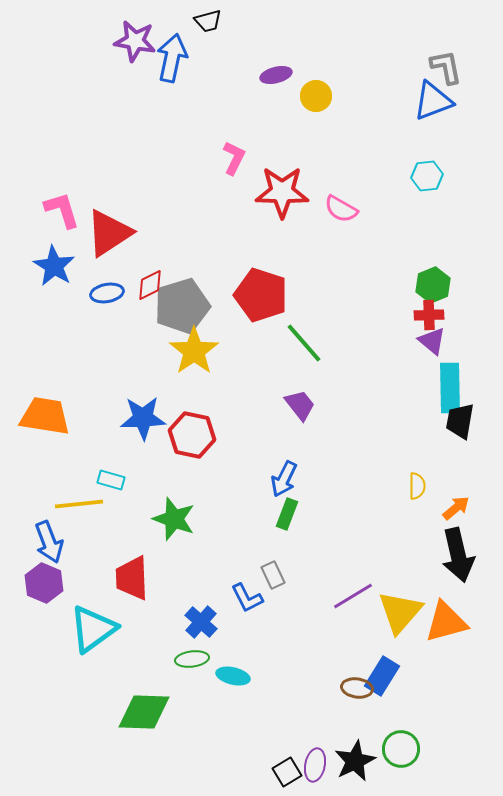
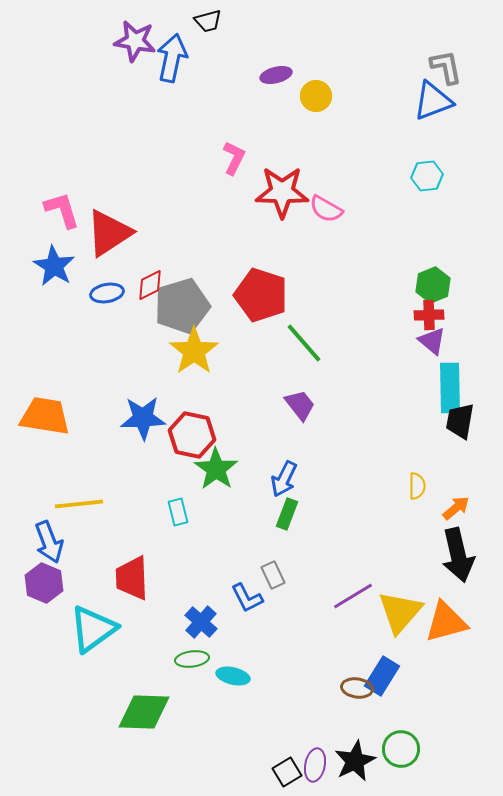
pink semicircle at (341, 209): moved 15 px left
cyan rectangle at (111, 480): moved 67 px right, 32 px down; rotated 60 degrees clockwise
green star at (174, 519): moved 42 px right, 50 px up; rotated 15 degrees clockwise
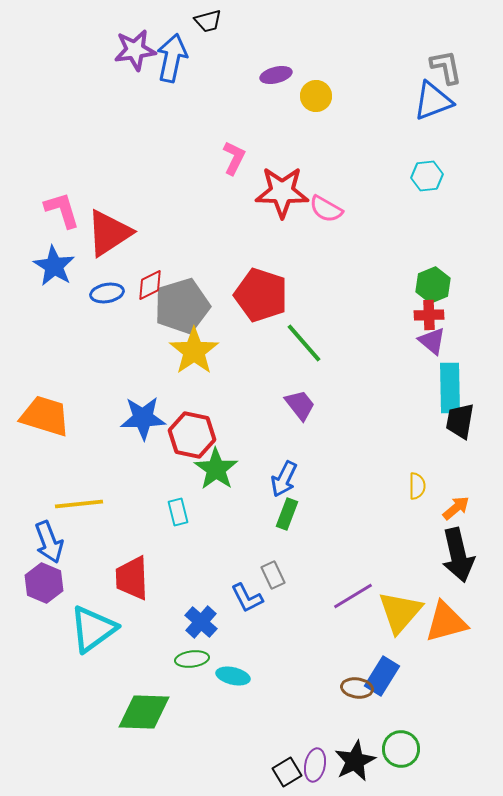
purple star at (135, 41): moved 9 px down; rotated 18 degrees counterclockwise
orange trapezoid at (45, 416): rotated 8 degrees clockwise
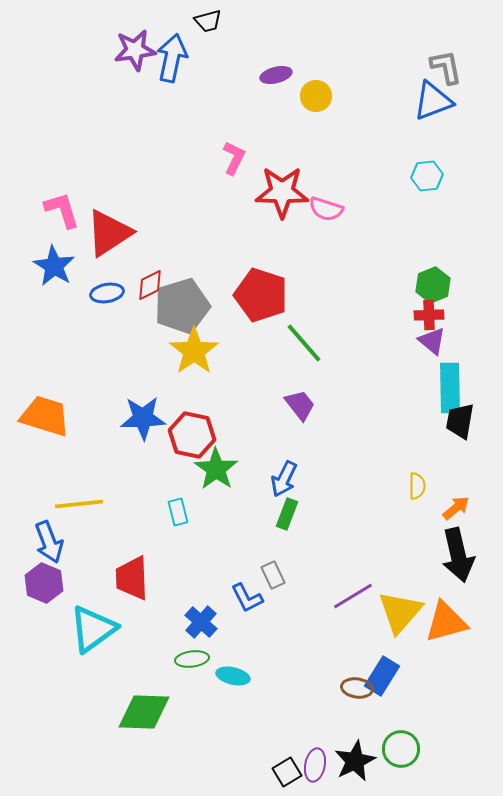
pink semicircle at (326, 209): rotated 12 degrees counterclockwise
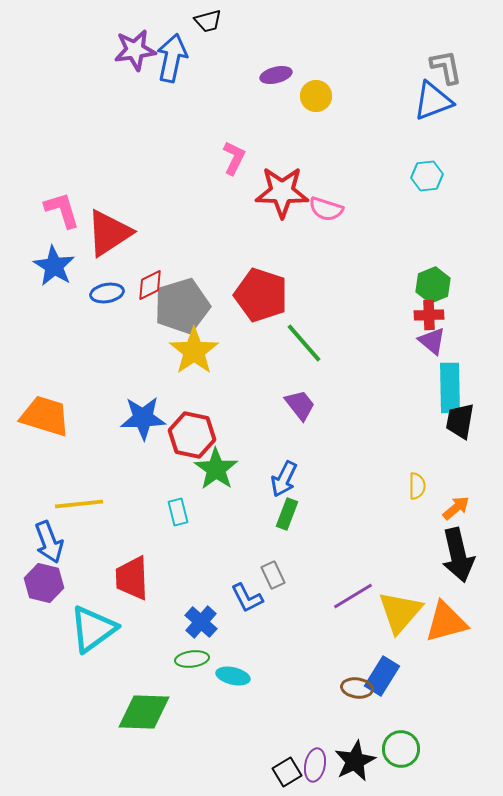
purple hexagon at (44, 583): rotated 9 degrees counterclockwise
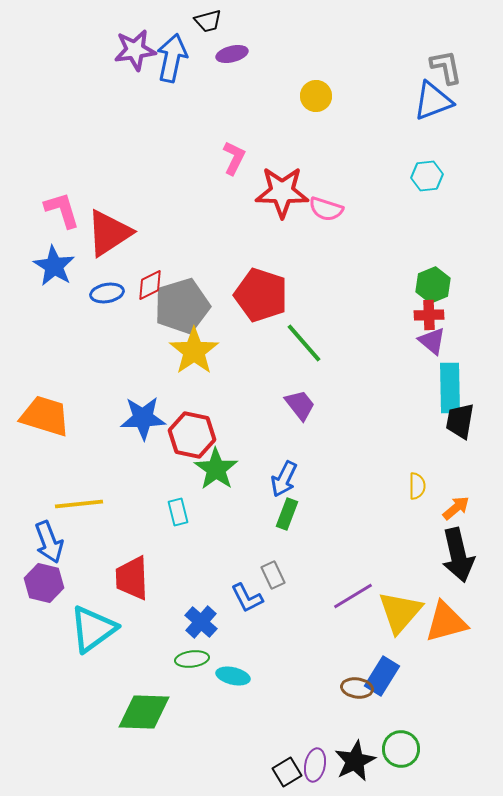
purple ellipse at (276, 75): moved 44 px left, 21 px up
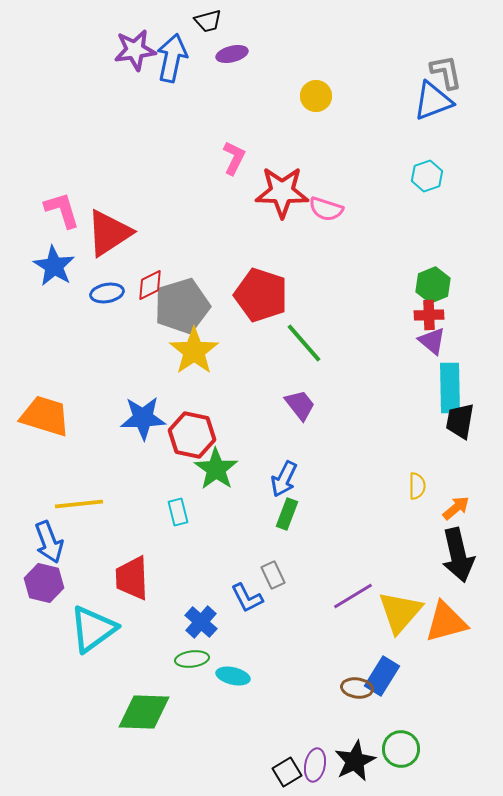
gray L-shape at (446, 67): moved 5 px down
cyan hexagon at (427, 176): rotated 12 degrees counterclockwise
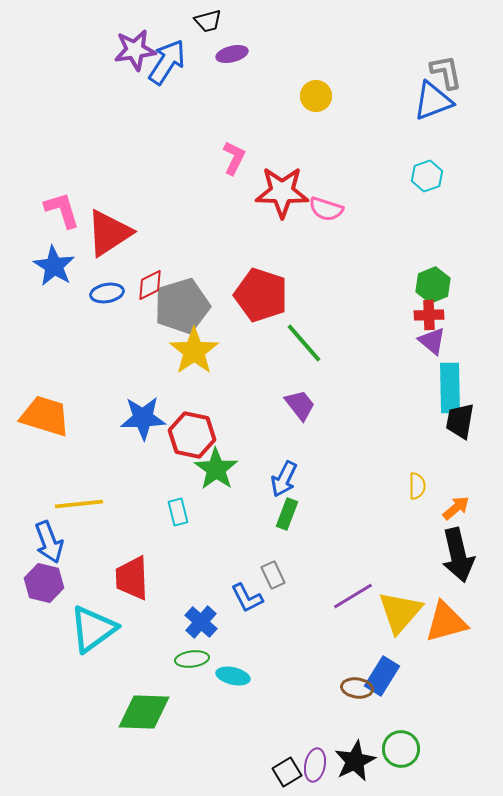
blue arrow at (172, 58): moved 5 px left, 4 px down; rotated 21 degrees clockwise
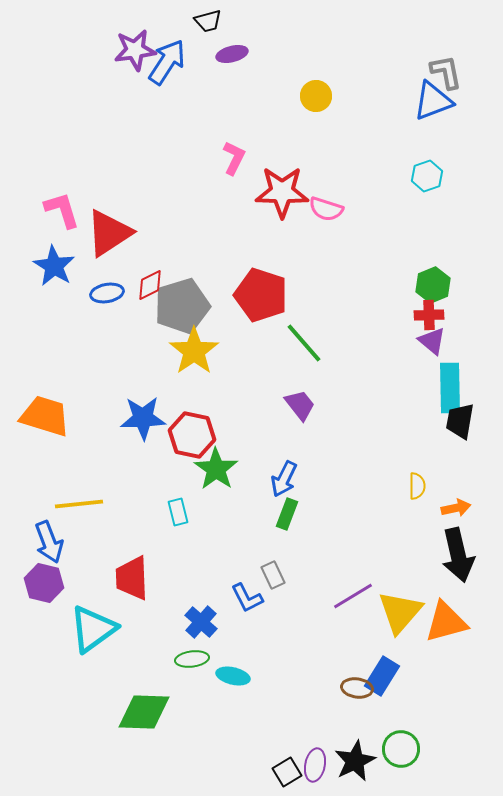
orange arrow at (456, 508): rotated 28 degrees clockwise
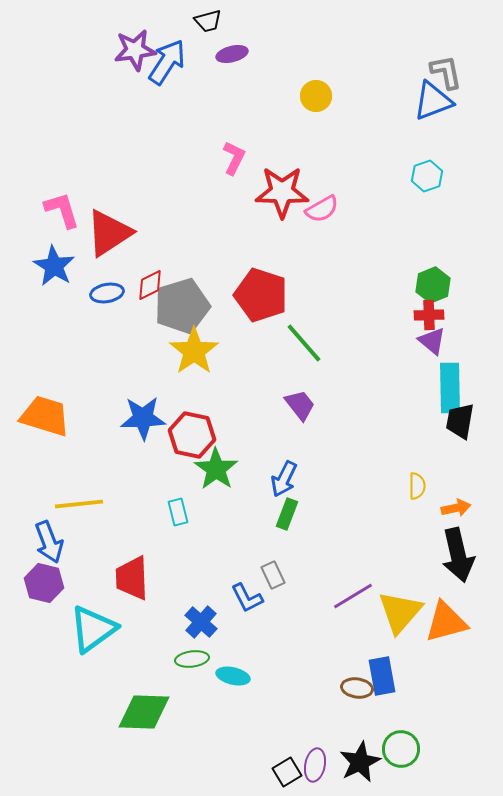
pink semicircle at (326, 209): moved 4 px left; rotated 48 degrees counterclockwise
blue rectangle at (382, 676): rotated 42 degrees counterclockwise
black star at (355, 761): moved 5 px right, 1 px down
